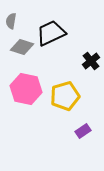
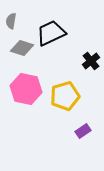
gray diamond: moved 1 px down
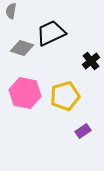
gray semicircle: moved 10 px up
pink hexagon: moved 1 px left, 4 px down
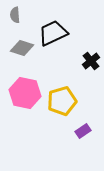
gray semicircle: moved 4 px right, 4 px down; rotated 14 degrees counterclockwise
black trapezoid: moved 2 px right
yellow pentagon: moved 3 px left, 5 px down
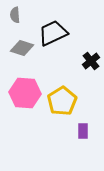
pink hexagon: rotated 8 degrees counterclockwise
yellow pentagon: rotated 16 degrees counterclockwise
purple rectangle: rotated 56 degrees counterclockwise
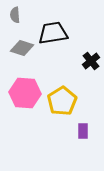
black trapezoid: rotated 16 degrees clockwise
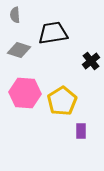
gray diamond: moved 3 px left, 2 px down
purple rectangle: moved 2 px left
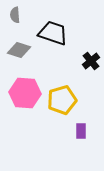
black trapezoid: rotated 28 degrees clockwise
yellow pentagon: moved 1 px up; rotated 16 degrees clockwise
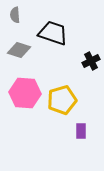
black cross: rotated 12 degrees clockwise
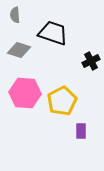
yellow pentagon: moved 1 px down; rotated 12 degrees counterclockwise
